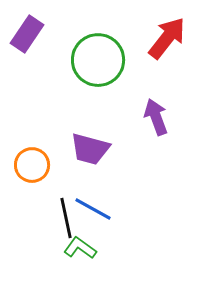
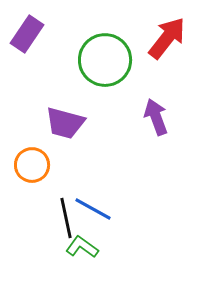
green circle: moved 7 px right
purple trapezoid: moved 25 px left, 26 px up
green L-shape: moved 2 px right, 1 px up
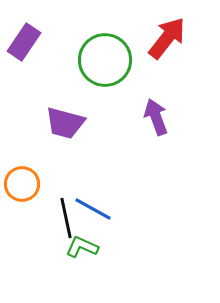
purple rectangle: moved 3 px left, 8 px down
orange circle: moved 10 px left, 19 px down
green L-shape: rotated 12 degrees counterclockwise
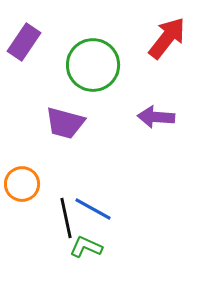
green circle: moved 12 px left, 5 px down
purple arrow: rotated 66 degrees counterclockwise
green L-shape: moved 4 px right
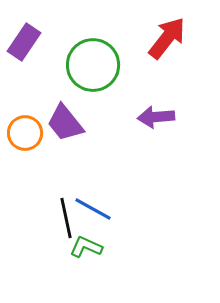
purple arrow: rotated 9 degrees counterclockwise
purple trapezoid: rotated 36 degrees clockwise
orange circle: moved 3 px right, 51 px up
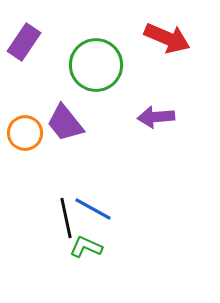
red arrow: rotated 75 degrees clockwise
green circle: moved 3 px right
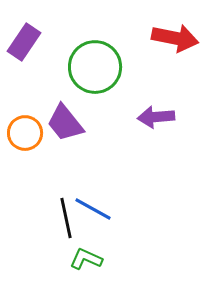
red arrow: moved 8 px right; rotated 12 degrees counterclockwise
green circle: moved 1 px left, 2 px down
green L-shape: moved 12 px down
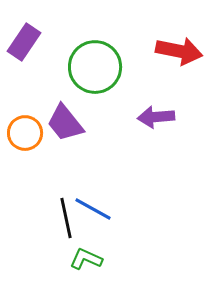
red arrow: moved 4 px right, 13 px down
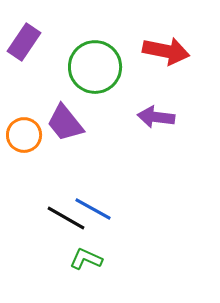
red arrow: moved 13 px left
purple arrow: rotated 12 degrees clockwise
orange circle: moved 1 px left, 2 px down
black line: rotated 48 degrees counterclockwise
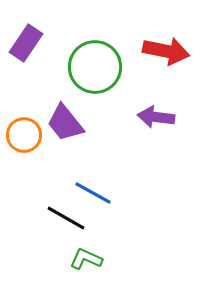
purple rectangle: moved 2 px right, 1 px down
blue line: moved 16 px up
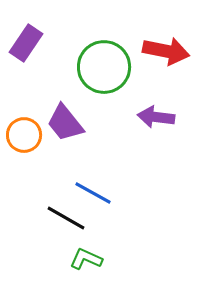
green circle: moved 9 px right
